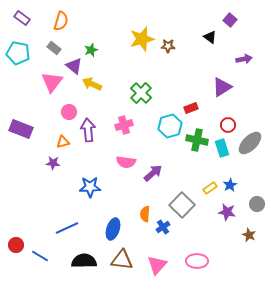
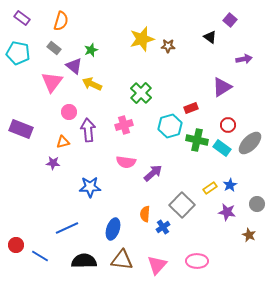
cyan rectangle at (222, 148): rotated 36 degrees counterclockwise
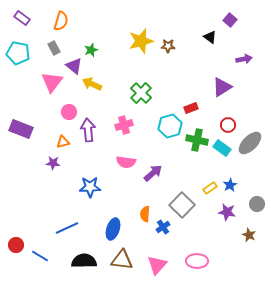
yellow star at (142, 39): moved 1 px left, 2 px down
gray rectangle at (54, 48): rotated 24 degrees clockwise
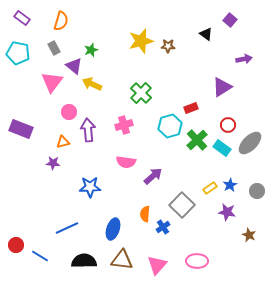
black triangle at (210, 37): moved 4 px left, 3 px up
green cross at (197, 140): rotated 35 degrees clockwise
purple arrow at (153, 173): moved 3 px down
gray circle at (257, 204): moved 13 px up
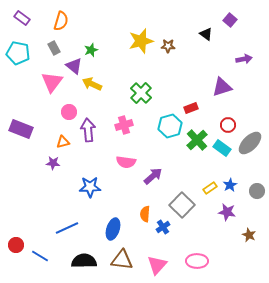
purple triangle at (222, 87): rotated 15 degrees clockwise
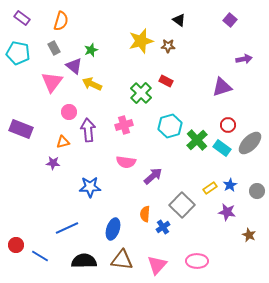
black triangle at (206, 34): moved 27 px left, 14 px up
red rectangle at (191, 108): moved 25 px left, 27 px up; rotated 48 degrees clockwise
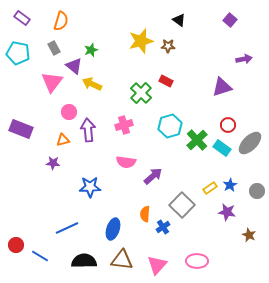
orange triangle at (63, 142): moved 2 px up
